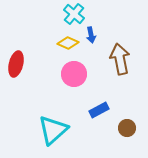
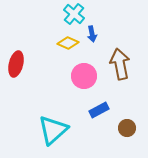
blue arrow: moved 1 px right, 1 px up
brown arrow: moved 5 px down
pink circle: moved 10 px right, 2 px down
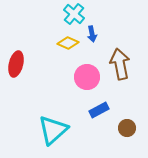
pink circle: moved 3 px right, 1 px down
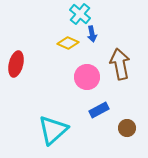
cyan cross: moved 6 px right
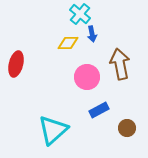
yellow diamond: rotated 25 degrees counterclockwise
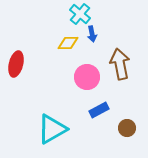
cyan triangle: moved 1 px left, 1 px up; rotated 12 degrees clockwise
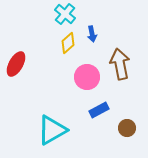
cyan cross: moved 15 px left
yellow diamond: rotated 40 degrees counterclockwise
red ellipse: rotated 15 degrees clockwise
cyan triangle: moved 1 px down
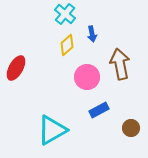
yellow diamond: moved 1 px left, 2 px down
red ellipse: moved 4 px down
brown circle: moved 4 px right
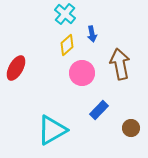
pink circle: moved 5 px left, 4 px up
blue rectangle: rotated 18 degrees counterclockwise
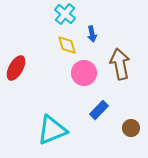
yellow diamond: rotated 65 degrees counterclockwise
pink circle: moved 2 px right
cyan triangle: rotated 8 degrees clockwise
